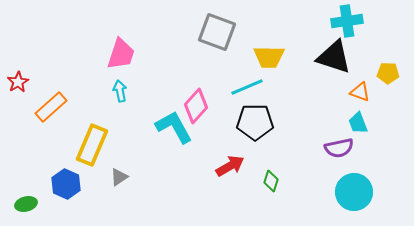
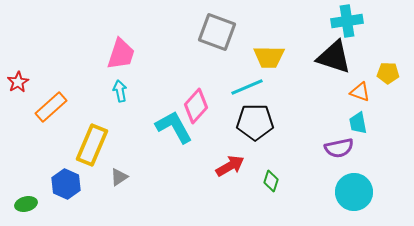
cyan trapezoid: rotated 10 degrees clockwise
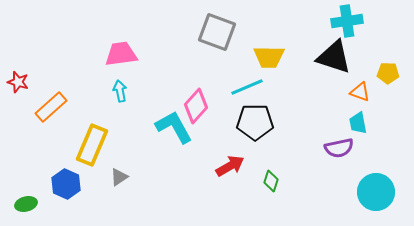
pink trapezoid: rotated 116 degrees counterclockwise
red star: rotated 25 degrees counterclockwise
cyan circle: moved 22 px right
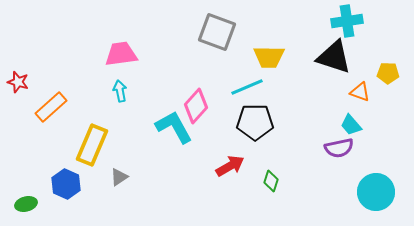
cyan trapezoid: moved 7 px left, 2 px down; rotated 30 degrees counterclockwise
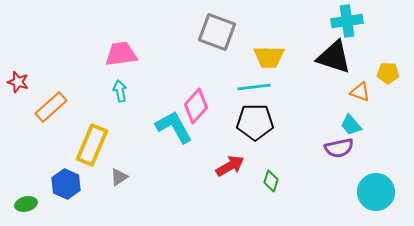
cyan line: moved 7 px right; rotated 16 degrees clockwise
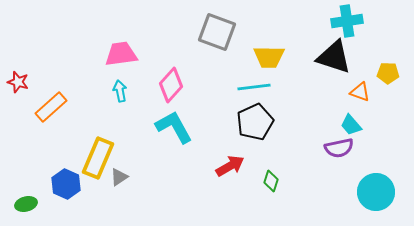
pink diamond: moved 25 px left, 21 px up
black pentagon: rotated 24 degrees counterclockwise
yellow rectangle: moved 6 px right, 13 px down
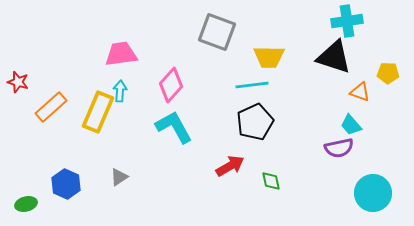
cyan line: moved 2 px left, 2 px up
cyan arrow: rotated 15 degrees clockwise
yellow rectangle: moved 46 px up
green diamond: rotated 30 degrees counterclockwise
cyan circle: moved 3 px left, 1 px down
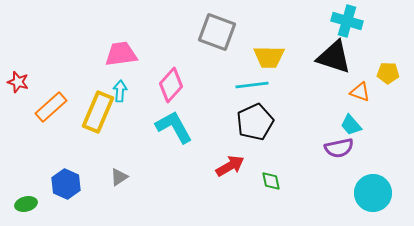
cyan cross: rotated 24 degrees clockwise
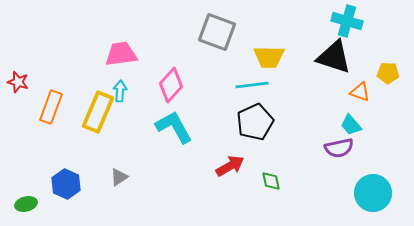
orange rectangle: rotated 28 degrees counterclockwise
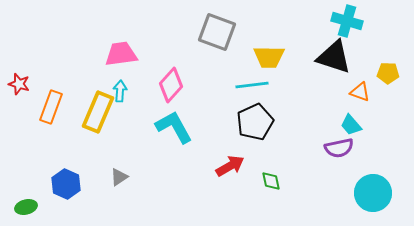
red star: moved 1 px right, 2 px down
green ellipse: moved 3 px down
